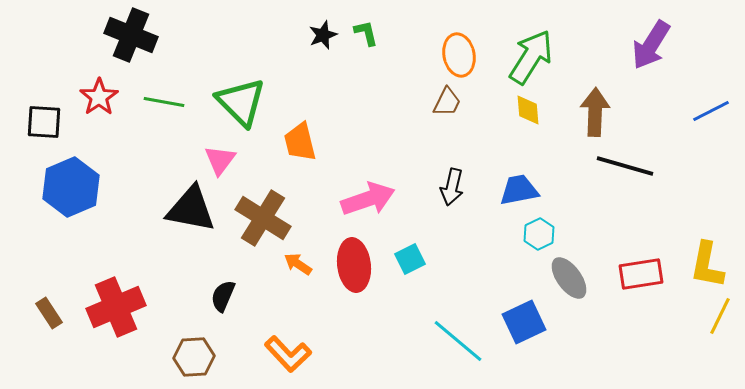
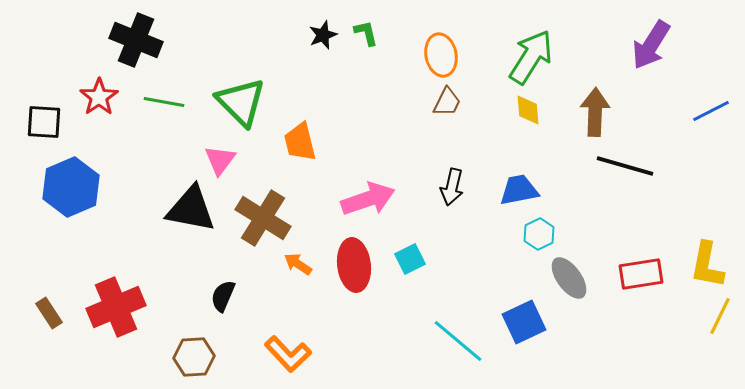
black cross: moved 5 px right, 5 px down
orange ellipse: moved 18 px left
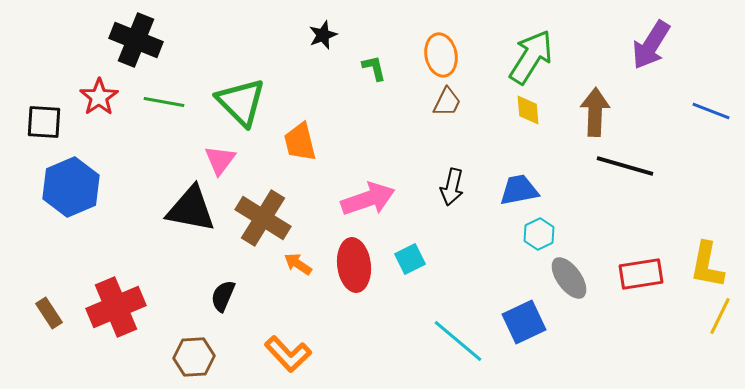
green L-shape: moved 8 px right, 35 px down
blue line: rotated 48 degrees clockwise
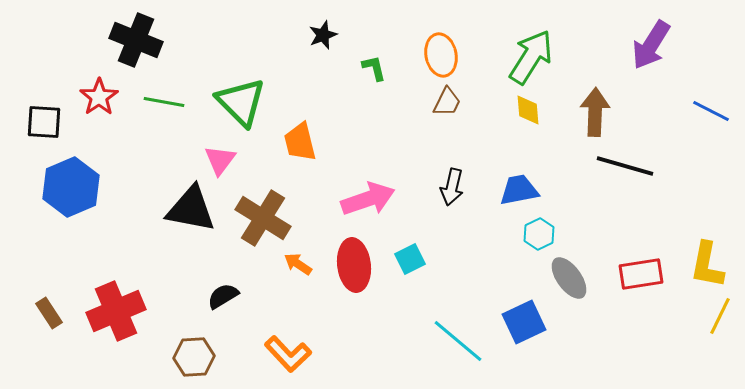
blue line: rotated 6 degrees clockwise
black semicircle: rotated 36 degrees clockwise
red cross: moved 4 px down
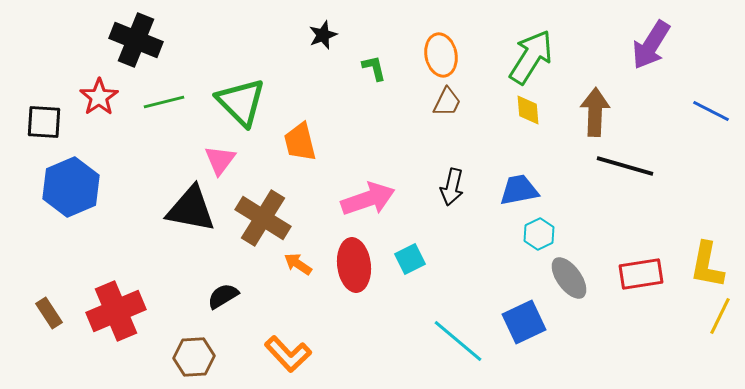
green line: rotated 24 degrees counterclockwise
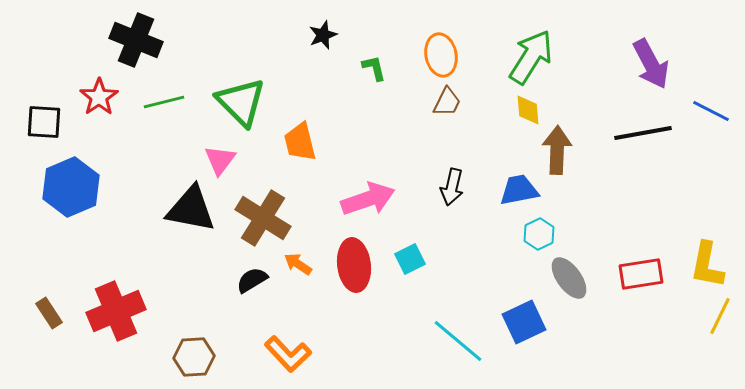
purple arrow: moved 19 px down; rotated 60 degrees counterclockwise
brown arrow: moved 38 px left, 38 px down
black line: moved 18 px right, 33 px up; rotated 26 degrees counterclockwise
black semicircle: moved 29 px right, 16 px up
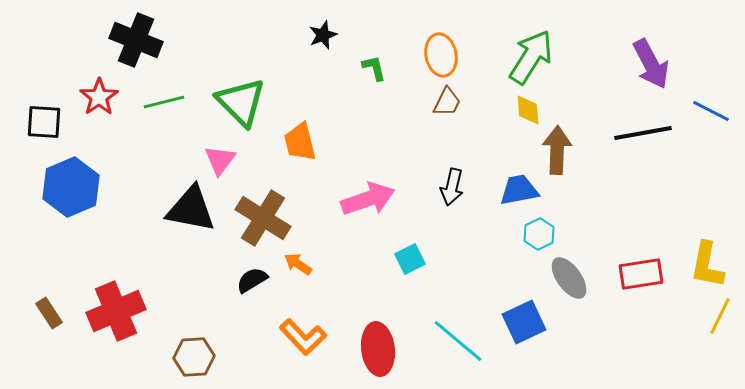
red ellipse: moved 24 px right, 84 px down
orange L-shape: moved 15 px right, 17 px up
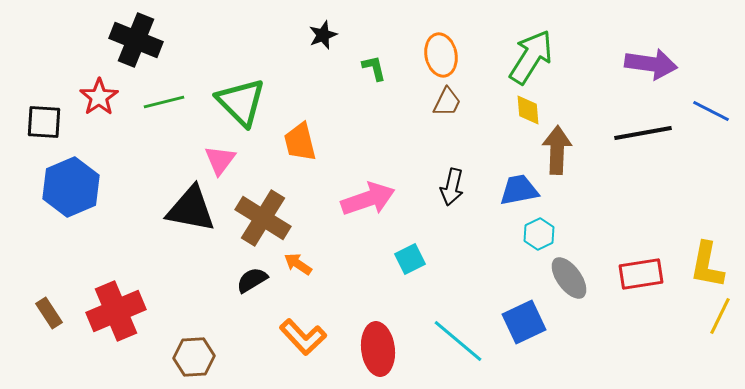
purple arrow: rotated 54 degrees counterclockwise
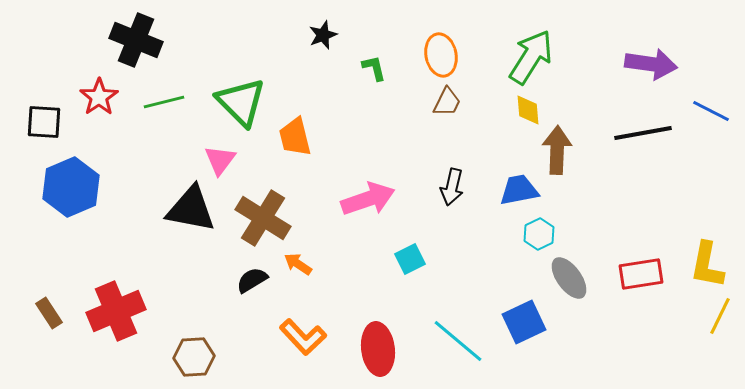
orange trapezoid: moved 5 px left, 5 px up
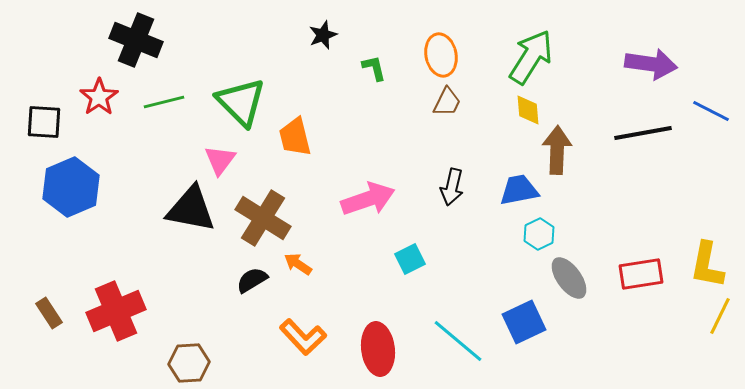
brown hexagon: moved 5 px left, 6 px down
